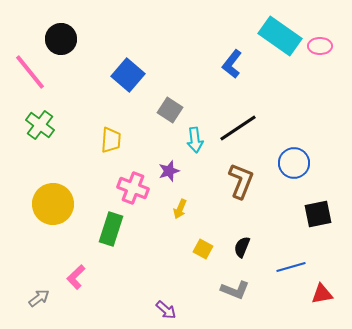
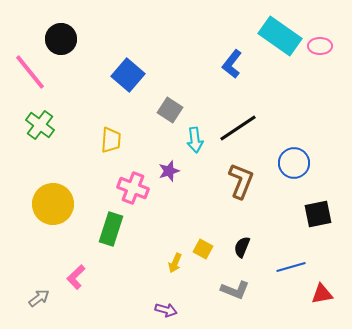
yellow arrow: moved 5 px left, 54 px down
purple arrow: rotated 25 degrees counterclockwise
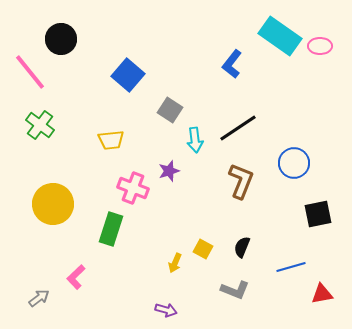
yellow trapezoid: rotated 80 degrees clockwise
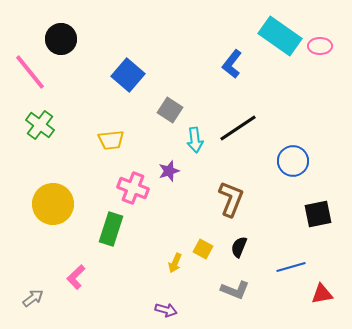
blue circle: moved 1 px left, 2 px up
brown L-shape: moved 10 px left, 18 px down
black semicircle: moved 3 px left
gray arrow: moved 6 px left
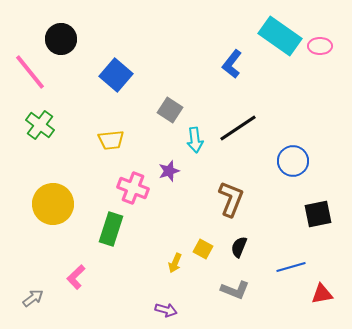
blue square: moved 12 px left
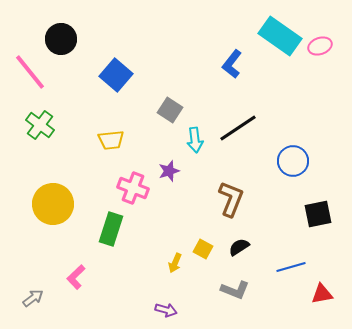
pink ellipse: rotated 20 degrees counterclockwise
black semicircle: rotated 35 degrees clockwise
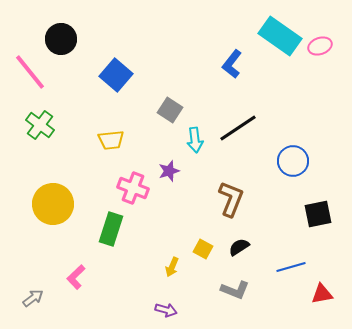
yellow arrow: moved 3 px left, 4 px down
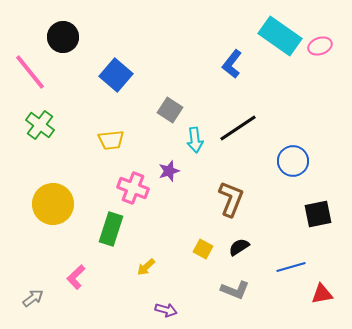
black circle: moved 2 px right, 2 px up
yellow arrow: moved 26 px left; rotated 24 degrees clockwise
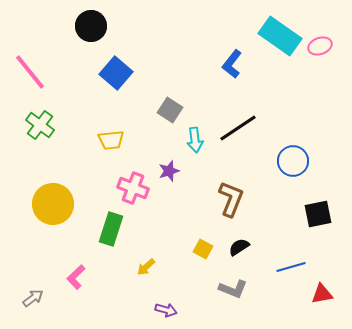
black circle: moved 28 px right, 11 px up
blue square: moved 2 px up
gray L-shape: moved 2 px left, 1 px up
